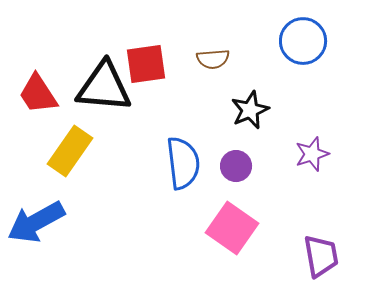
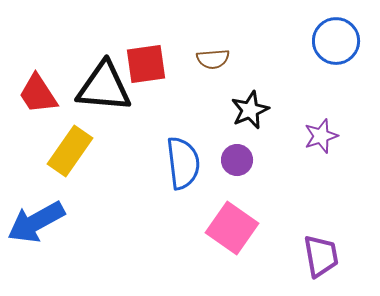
blue circle: moved 33 px right
purple star: moved 9 px right, 18 px up
purple circle: moved 1 px right, 6 px up
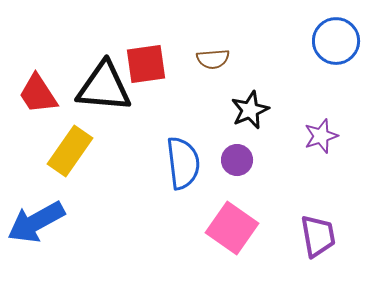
purple trapezoid: moved 3 px left, 20 px up
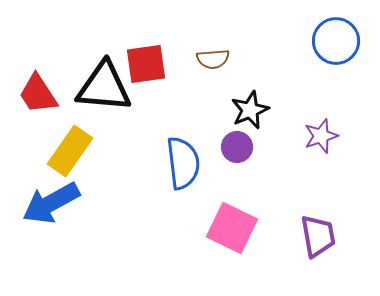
purple circle: moved 13 px up
blue arrow: moved 15 px right, 19 px up
pink square: rotated 9 degrees counterclockwise
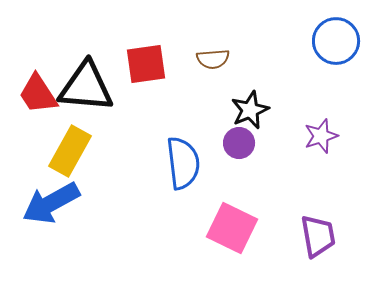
black triangle: moved 18 px left
purple circle: moved 2 px right, 4 px up
yellow rectangle: rotated 6 degrees counterclockwise
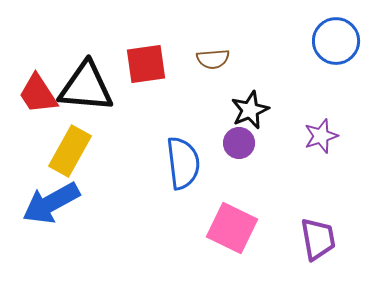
purple trapezoid: moved 3 px down
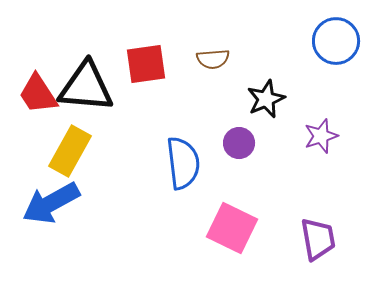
black star: moved 16 px right, 11 px up
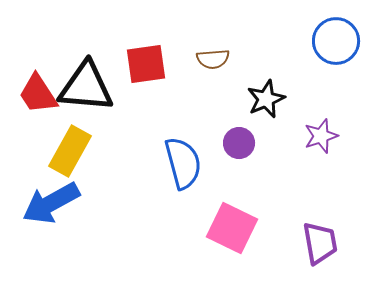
blue semicircle: rotated 8 degrees counterclockwise
purple trapezoid: moved 2 px right, 4 px down
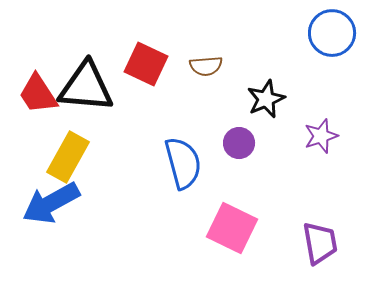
blue circle: moved 4 px left, 8 px up
brown semicircle: moved 7 px left, 7 px down
red square: rotated 33 degrees clockwise
yellow rectangle: moved 2 px left, 6 px down
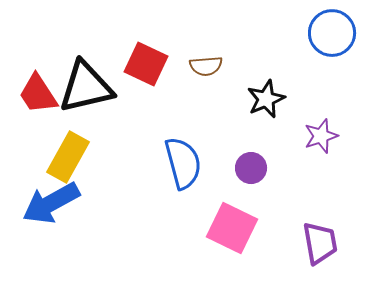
black triangle: rotated 18 degrees counterclockwise
purple circle: moved 12 px right, 25 px down
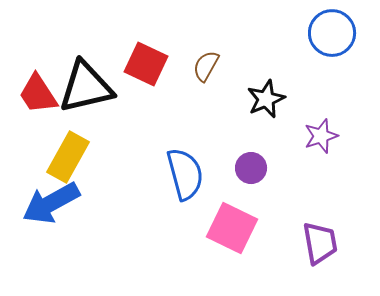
brown semicircle: rotated 124 degrees clockwise
blue semicircle: moved 2 px right, 11 px down
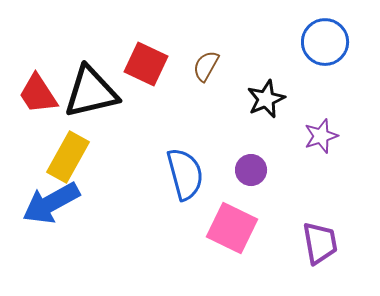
blue circle: moved 7 px left, 9 px down
black triangle: moved 5 px right, 5 px down
purple circle: moved 2 px down
